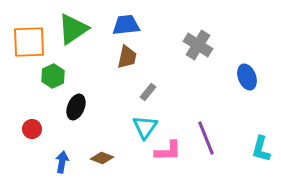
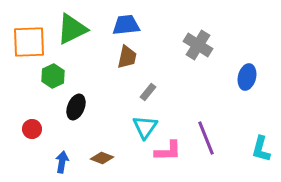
green triangle: moved 1 px left; rotated 8 degrees clockwise
blue ellipse: rotated 35 degrees clockwise
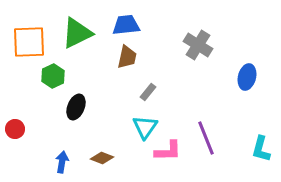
green triangle: moved 5 px right, 4 px down
red circle: moved 17 px left
